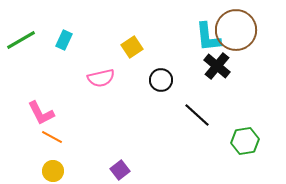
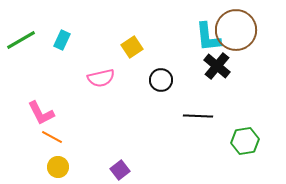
cyan rectangle: moved 2 px left
black line: moved 1 px right, 1 px down; rotated 40 degrees counterclockwise
yellow circle: moved 5 px right, 4 px up
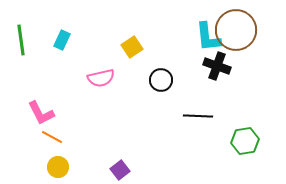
green line: rotated 68 degrees counterclockwise
black cross: rotated 20 degrees counterclockwise
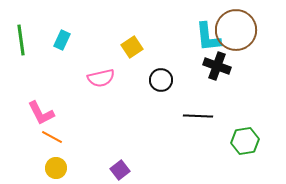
yellow circle: moved 2 px left, 1 px down
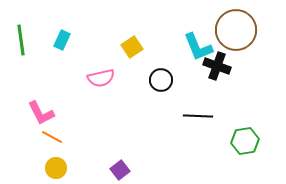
cyan L-shape: moved 10 px left, 10 px down; rotated 16 degrees counterclockwise
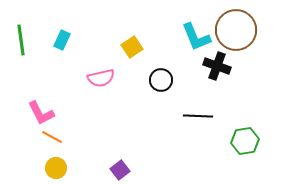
cyan L-shape: moved 2 px left, 10 px up
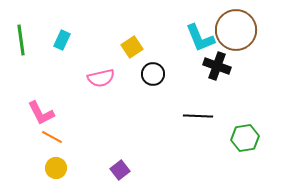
cyan L-shape: moved 4 px right, 1 px down
black circle: moved 8 px left, 6 px up
green hexagon: moved 3 px up
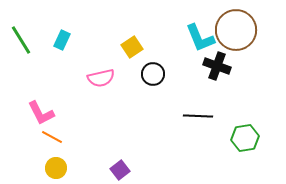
green line: rotated 24 degrees counterclockwise
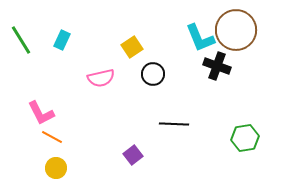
black line: moved 24 px left, 8 px down
purple square: moved 13 px right, 15 px up
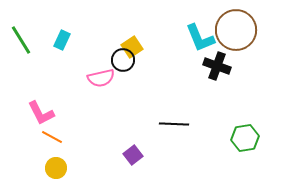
black circle: moved 30 px left, 14 px up
